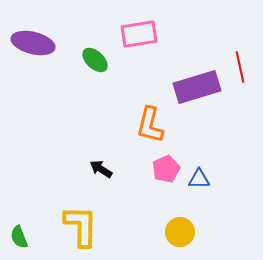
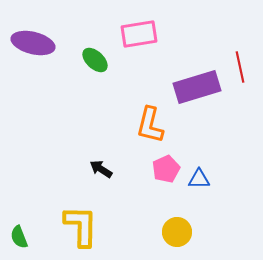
yellow circle: moved 3 px left
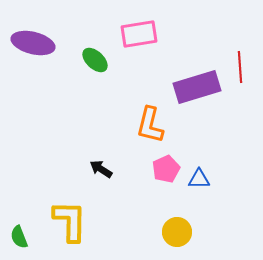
red line: rotated 8 degrees clockwise
yellow L-shape: moved 11 px left, 5 px up
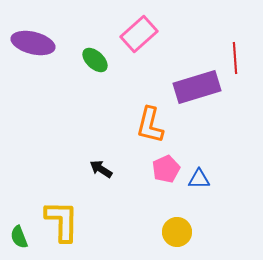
pink rectangle: rotated 33 degrees counterclockwise
red line: moved 5 px left, 9 px up
yellow L-shape: moved 8 px left
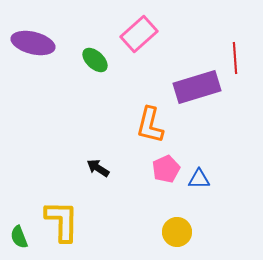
black arrow: moved 3 px left, 1 px up
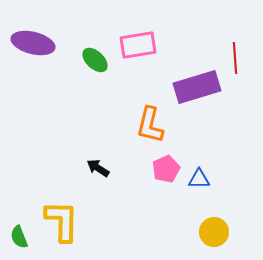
pink rectangle: moved 1 px left, 11 px down; rotated 33 degrees clockwise
yellow circle: moved 37 px right
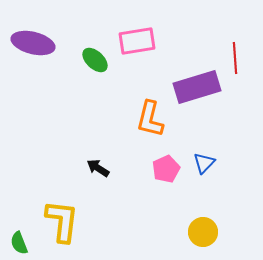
pink rectangle: moved 1 px left, 4 px up
orange L-shape: moved 6 px up
blue triangle: moved 5 px right, 16 px up; rotated 45 degrees counterclockwise
yellow L-shape: rotated 6 degrees clockwise
yellow circle: moved 11 px left
green semicircle: moved 6 px down
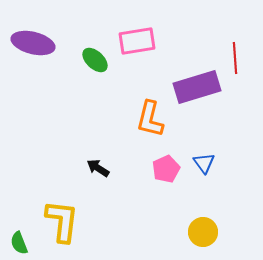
blue triangle: rotated 20 degrees counterclockwise
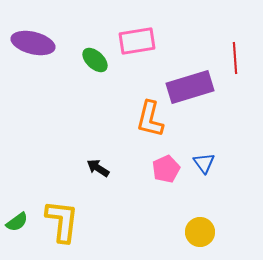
purple rectangle: moved 7 px left
yellow circle: moved 3 px left
green semicircle: moved 2 px left, 21 px up; rotated 105 degrees counterclockwise
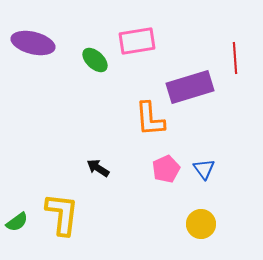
orange L-shape: rotated 18 degrees counterclockwise
blue triangle: moved 6 px down
yellow L-shape: moved 7 px up
yellow circle: moved 1 px right, 8 px up
